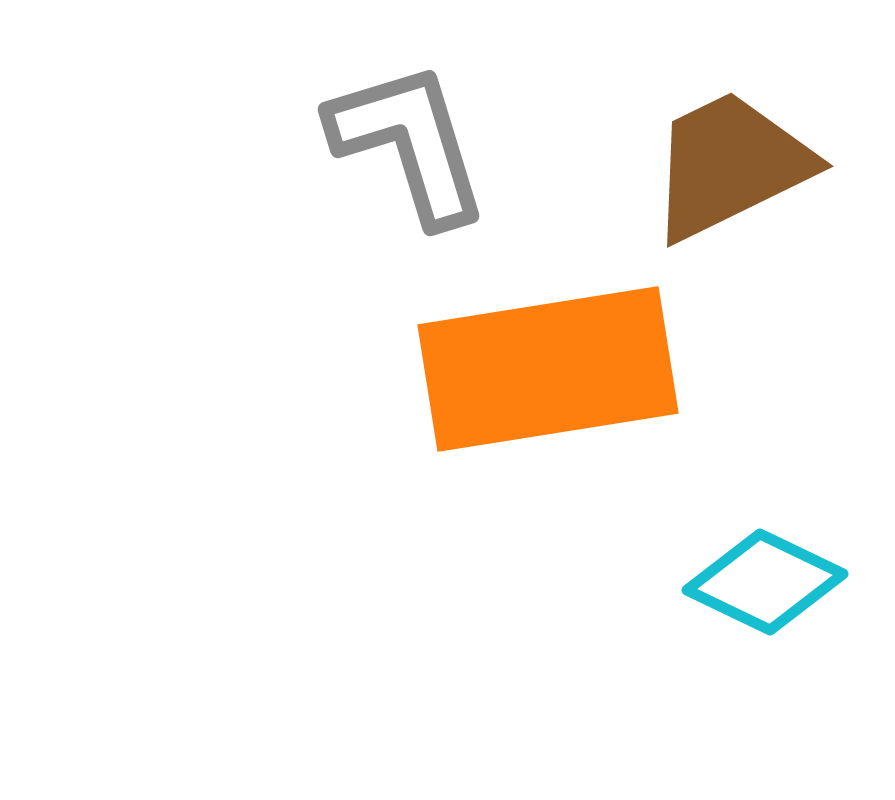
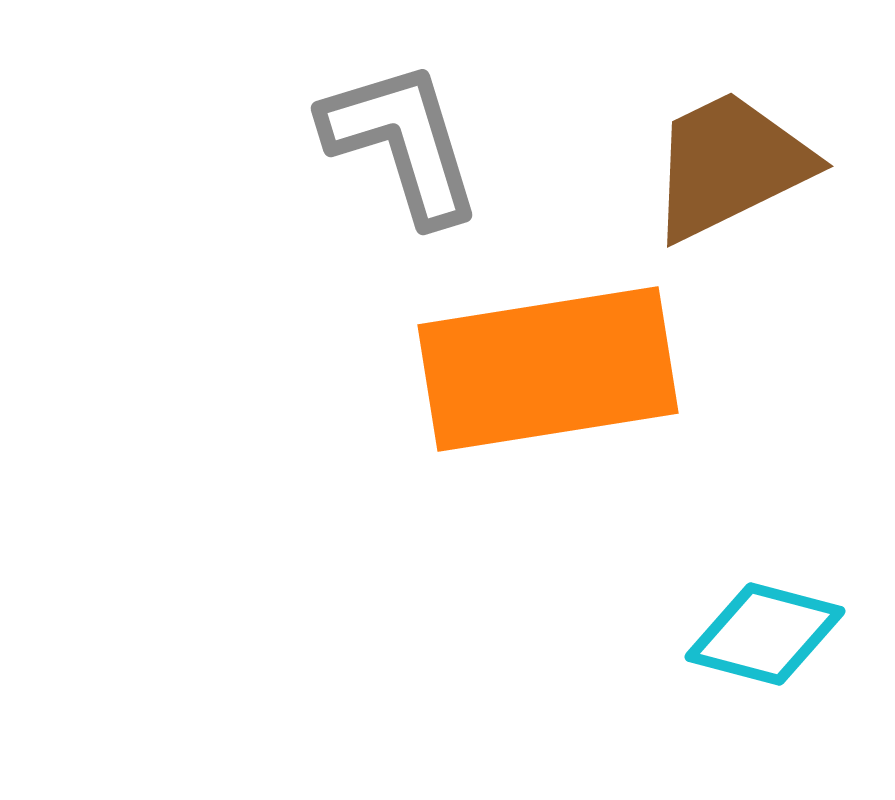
gray L-shape: moved 7 px left, 1 px up
cyan diamond: moved 52 px down; rotated 11 degrees counterclockwise
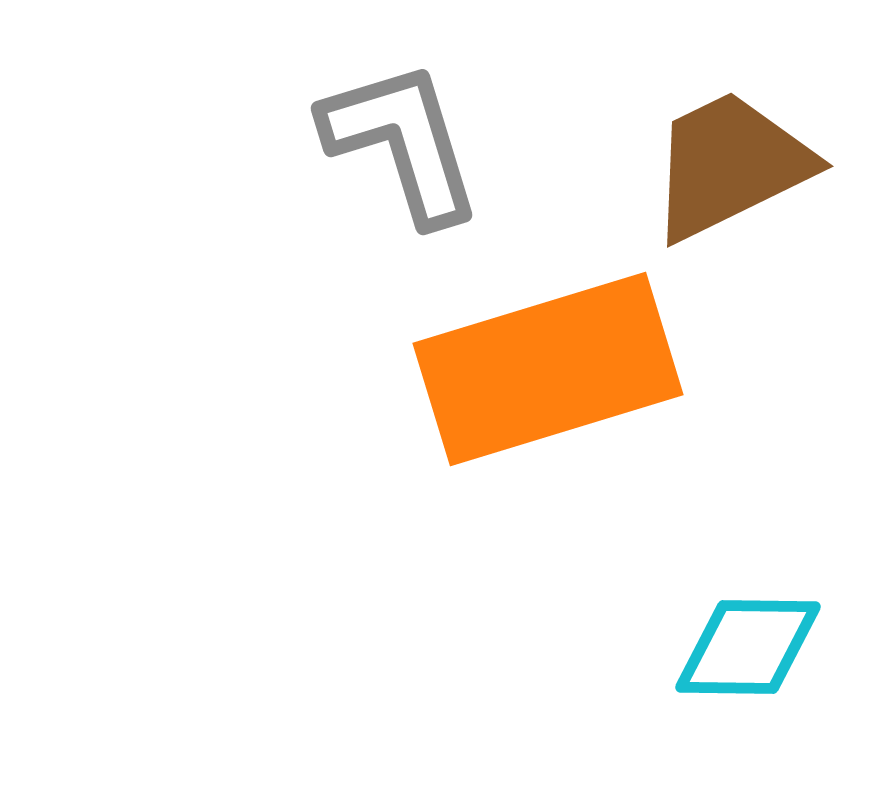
orange rectangle: rotated 8 degrees counterclockwise
cyan diamond: moved 17 px left, 13 px down; rotated 14 degrees counterclockwise
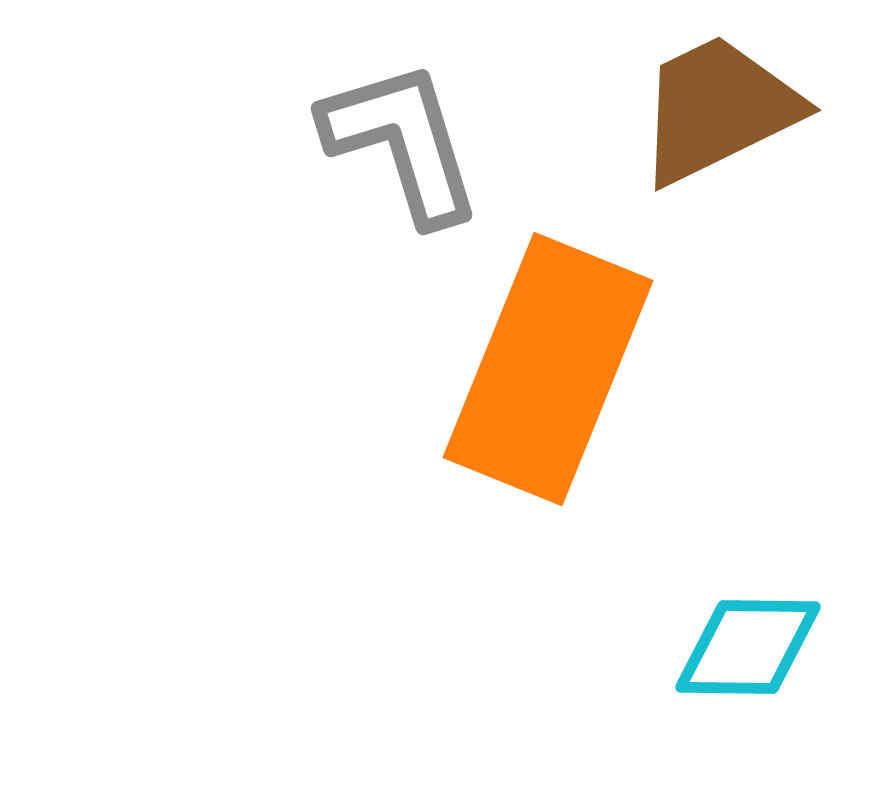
brown trapezoid: moved 12 px left, 56 px up
orange rectangle: rotated 51 degrees counterclockwise
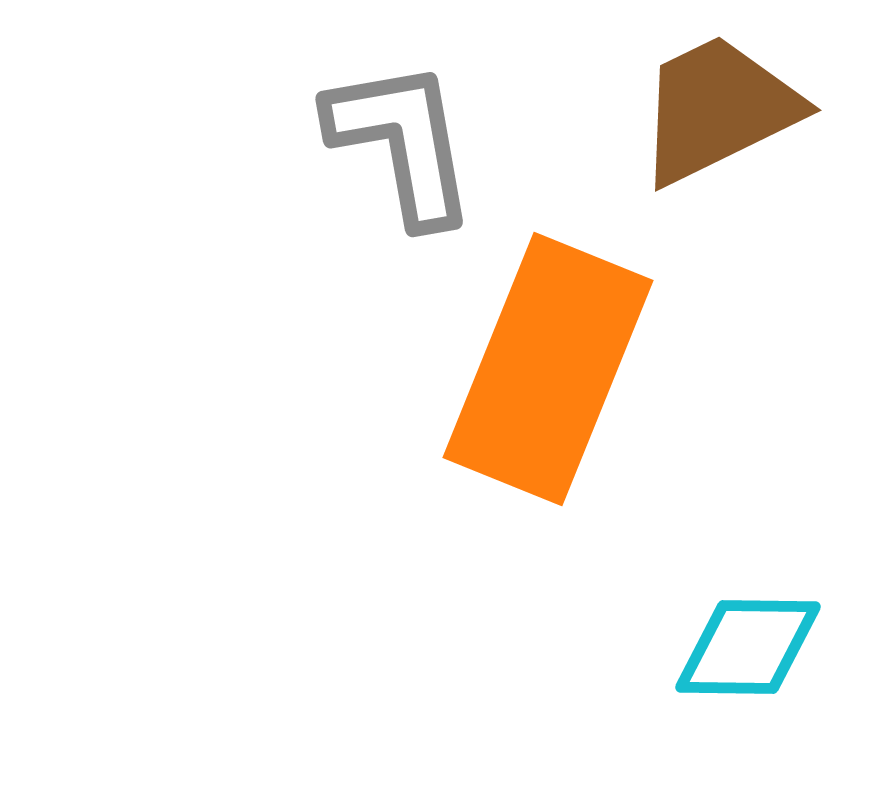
gray L-shape: rotated 7 degrees clockwise
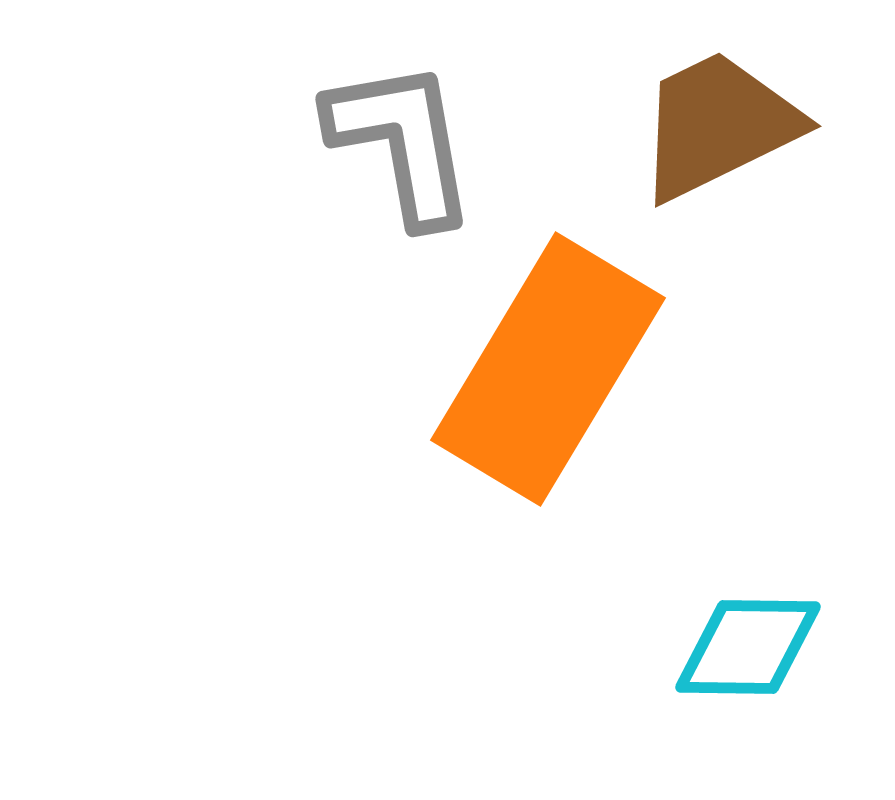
brown trapezoid: moved 16 px down
orange rectangle: rotated 9 degrees clockwise
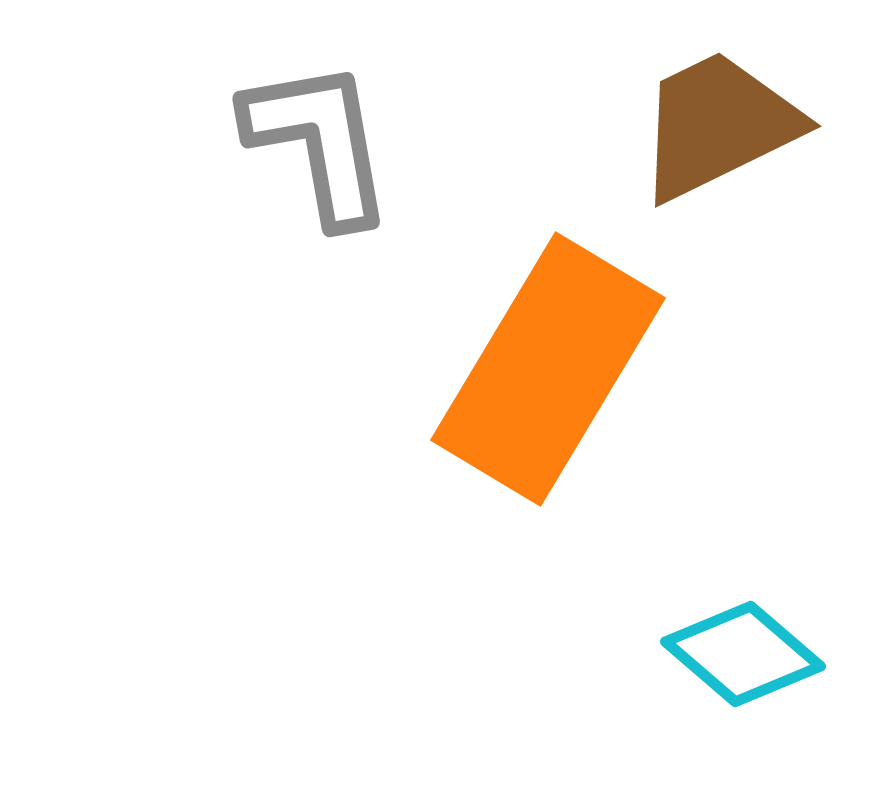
gray L-shape: moved 83 px left
cyan diamond: moved 5 px left, 7 px down; rotated 40 degrees clockwise
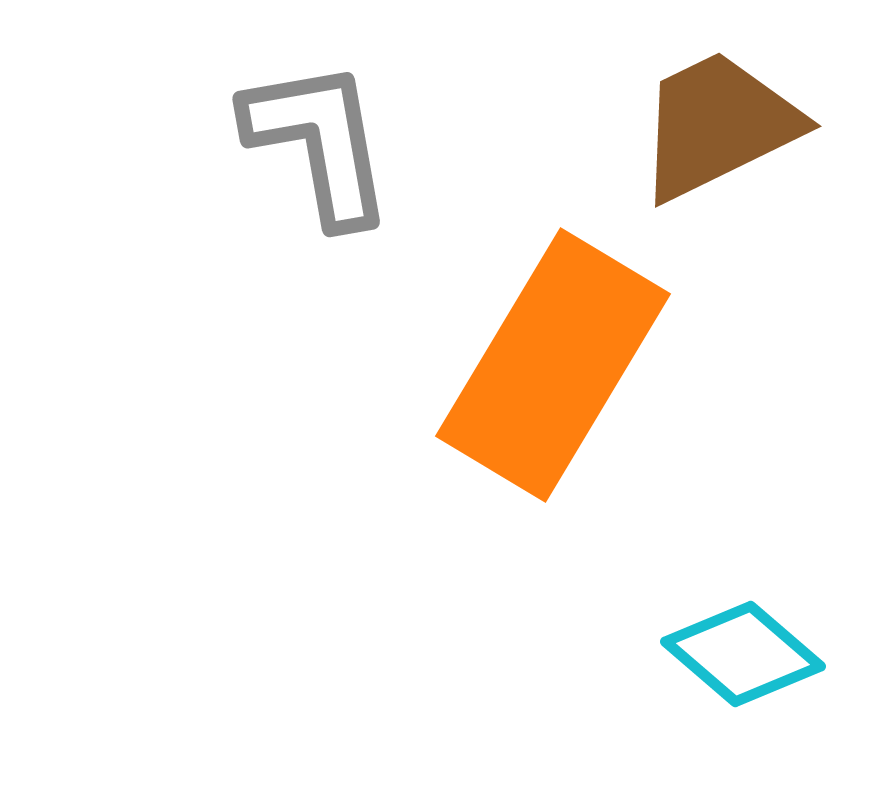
orange rectangle: moved 5 px right, 4 px up
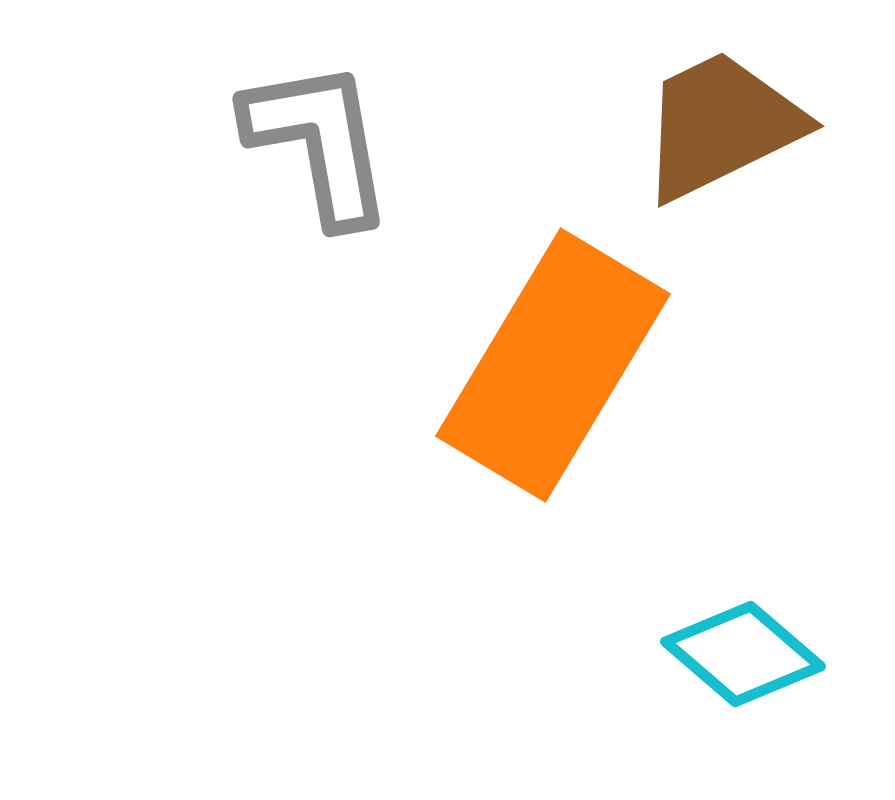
brown trapezoid: moved 3 px right
